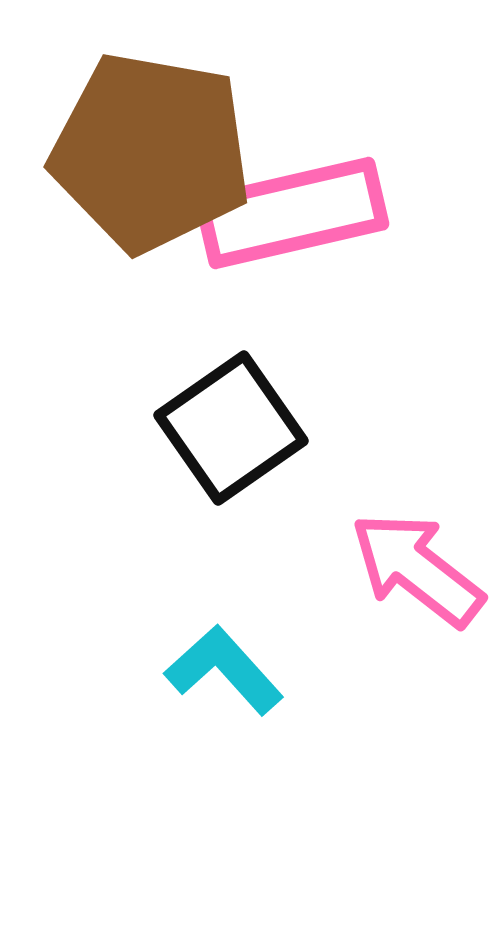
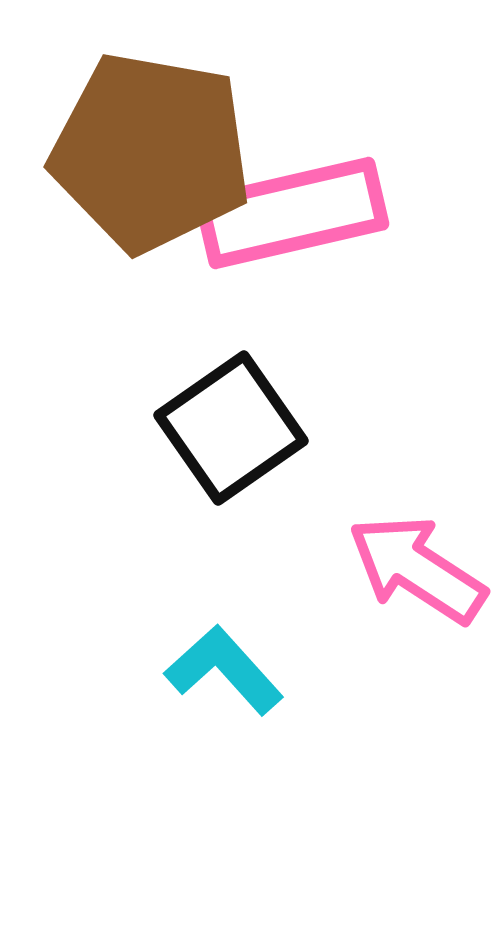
pink arrow: rotated 5 degrees counterclockwise
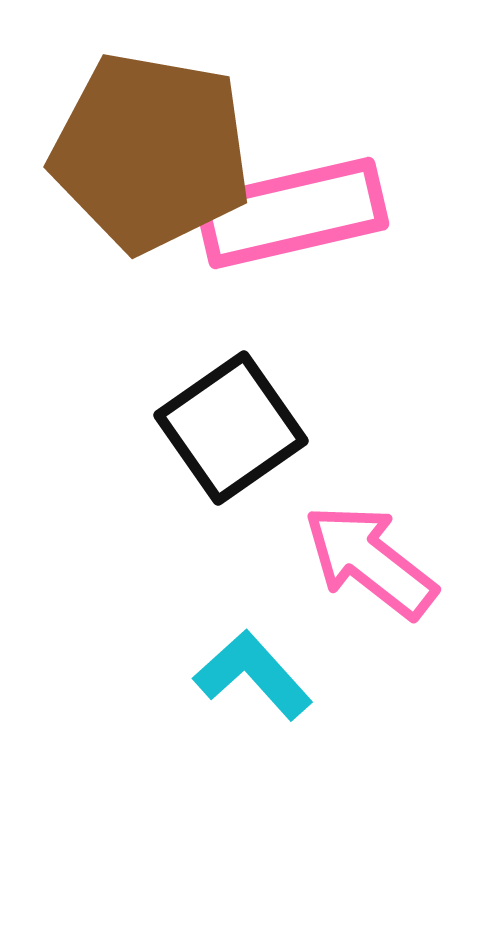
pink arrow: moved 47 px left, 8 px up; rotated 5 degrees clockwise
cyan L-shape: moved 29 px right, 5 px down
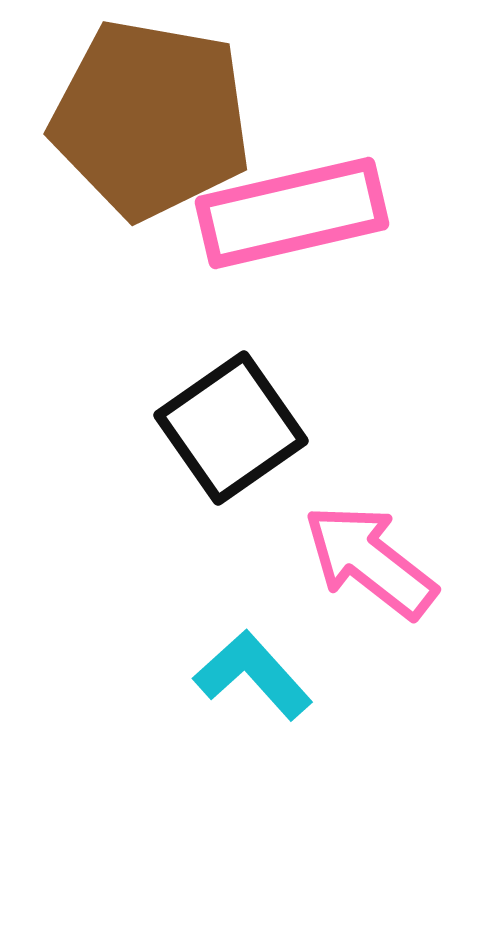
brown pentagon: moved 33 px up
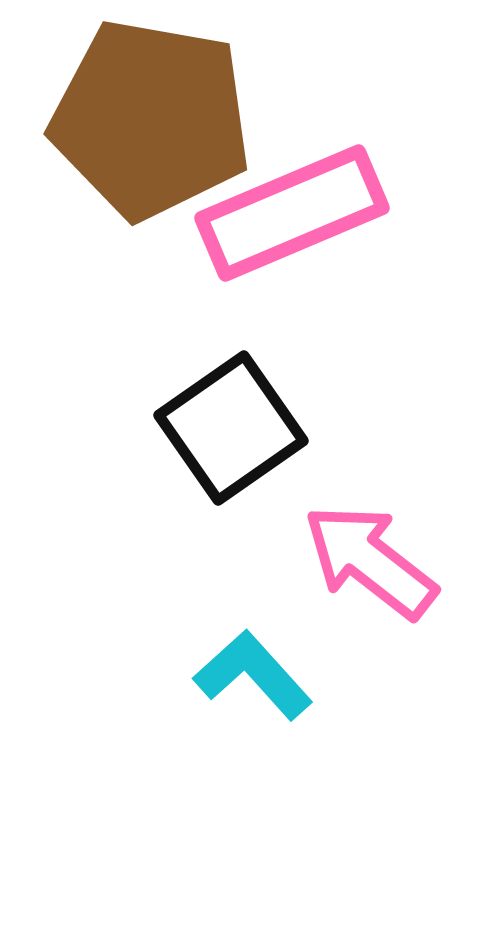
pink rectangle: rotated 10 degrees counterclockwise
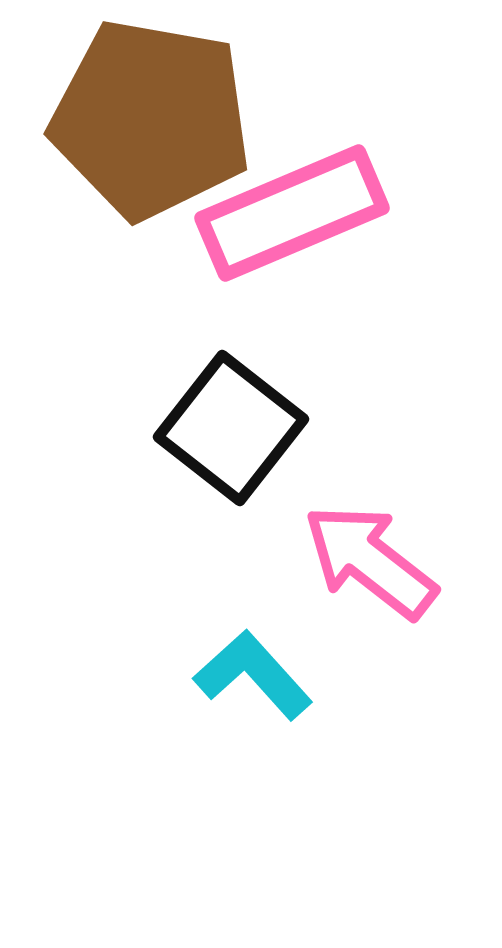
black square: rotated 17 degrees counterclockwise
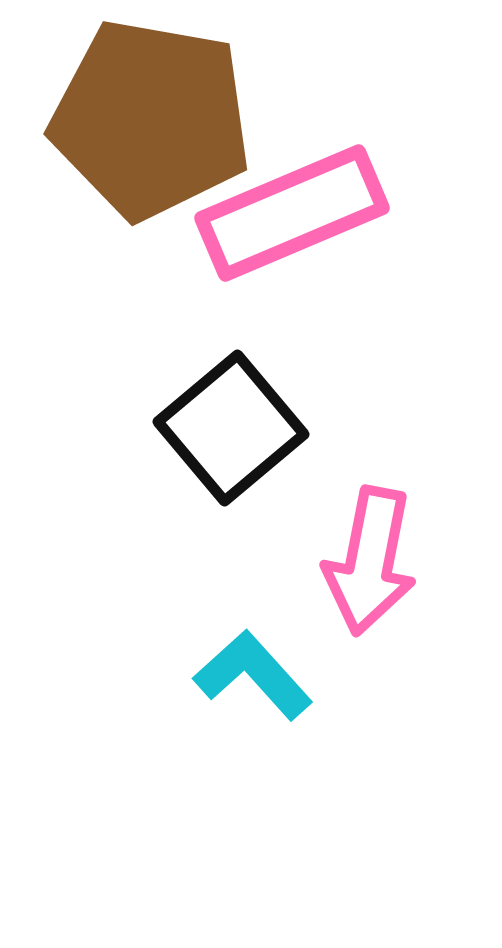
black square: rotated 12 degrees clockwise
pink arrow: rotated 117 degrees counterclockwise
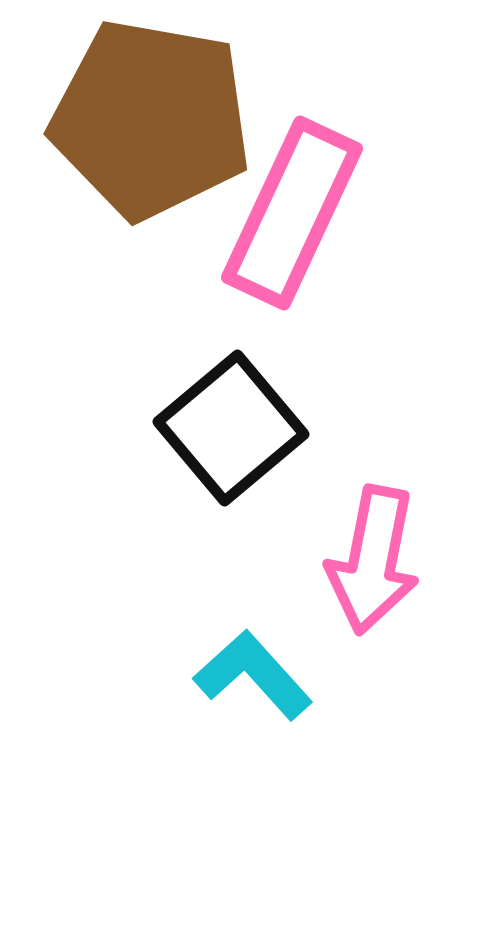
pink rectangle: rotated 42 degrees counterclockwise
pink arrow: moved 3 px right, 1 px up
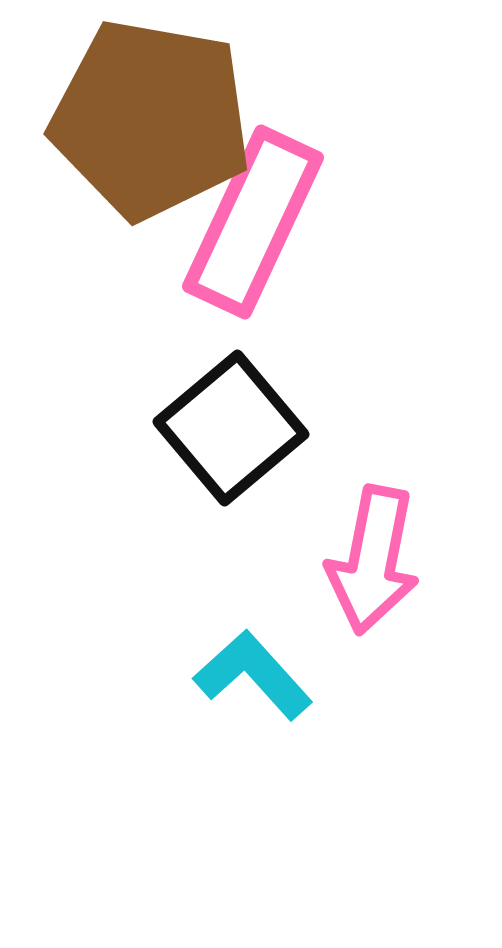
pink rectangle: moved 39 px left, 9 px down
